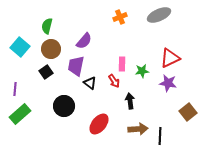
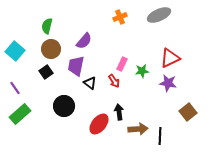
cyan square: moved 5 px left, 4 px down
pink rectangle: rotated 24 degrees clockwise
purple line: moved 1 px up; rotated 40 degrees counterclockwise
black arrow: moved 11 px left, 11 px down
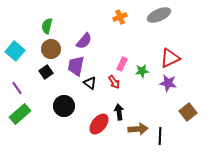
red arrow: moved 1 px down
purple line: moved 2 px right
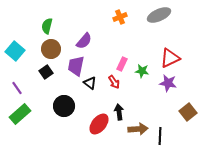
green star: rotated 16 degrees clockwise
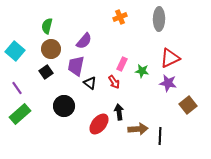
gray ellipse: moved 4 px down; rotated 65 degrees counterclockwise
brown square: moved 7 px up
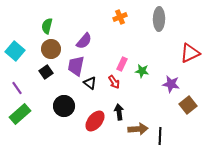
red triangle: moved 20 px right, 5 px up
purple star: moved 3 px right, 1 px down
red ellipse: moved 4 px left, 3 px up
